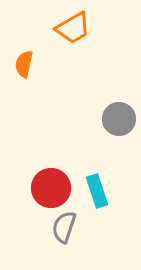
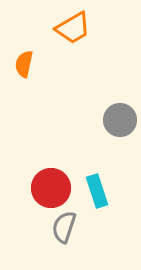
gray circle: moved 1 px right, 1 px down
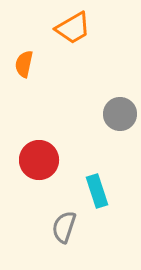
gray circle: moved 6 px up
red circle: moved 12 px left, 28 px up
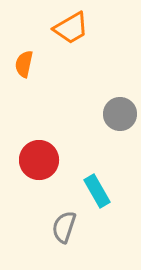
orange trapezoid: moved 2 px left
cyan rectangle: rotated 12 degrees counterclockwise
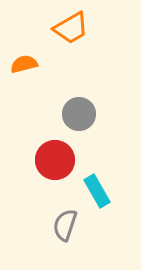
orange semicircle: rotated 64 degrees clockwise
gray circle: moved 41 px left
red circle: moved 16 px right
gray semicircle: moved 1 px right, 2 px up
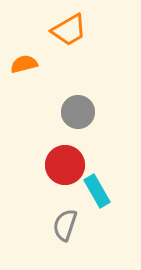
orange trapezoid: moved 2 px left, 2 px down
gray circle: moved 1 px left, 2 px up
red circle: moved 10 px right, 5 px down
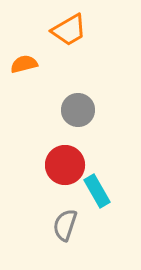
gray circle: moved 2 px up
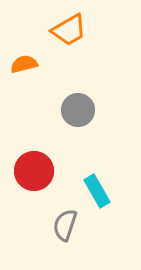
red circle: moved 31 px left, 6 px down
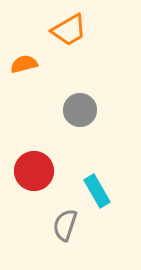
gray circle: moved 2 px right
